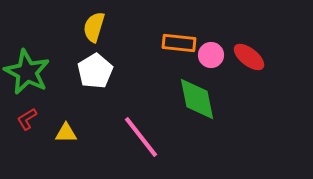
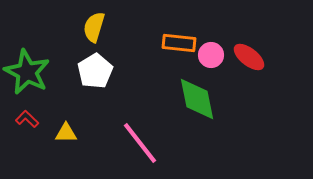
red L-shape: rotated 75 degrees clockwise
pink line: moved 1 px left, 6 px down
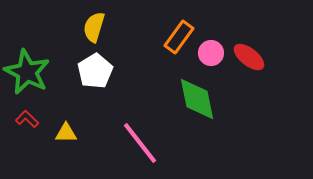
orange rectangle: moved 6 px up; rotated 60 degrees counterclockwise
pink circle: moved 2 px up
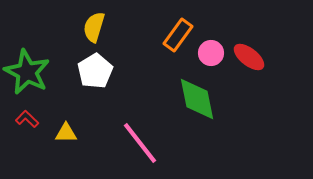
orange rectangle: moved 1 px left, 2 px up
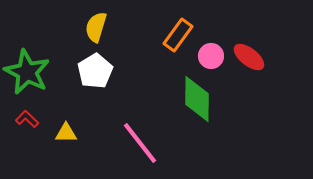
yellow semicircle: moved 2 px right
pink circle: moved 3 px down
green diamond: rotated 12 degrees clockwise
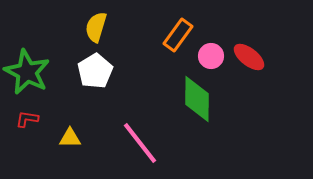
red L-shape: rotated 35 degrees counterclockwise
yellow triangle: moved 4 px right, 5 px down
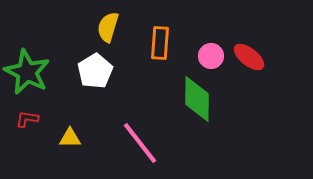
yellow semicircle: moved 12 px right
orange rectangle: moved 18 px left, 8 px down; rotated 32 degrees counterclockwise
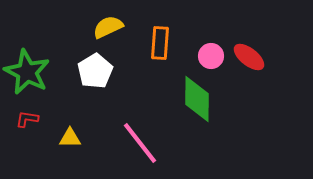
yellow semicircle: rotated 48 degrees clockwise
